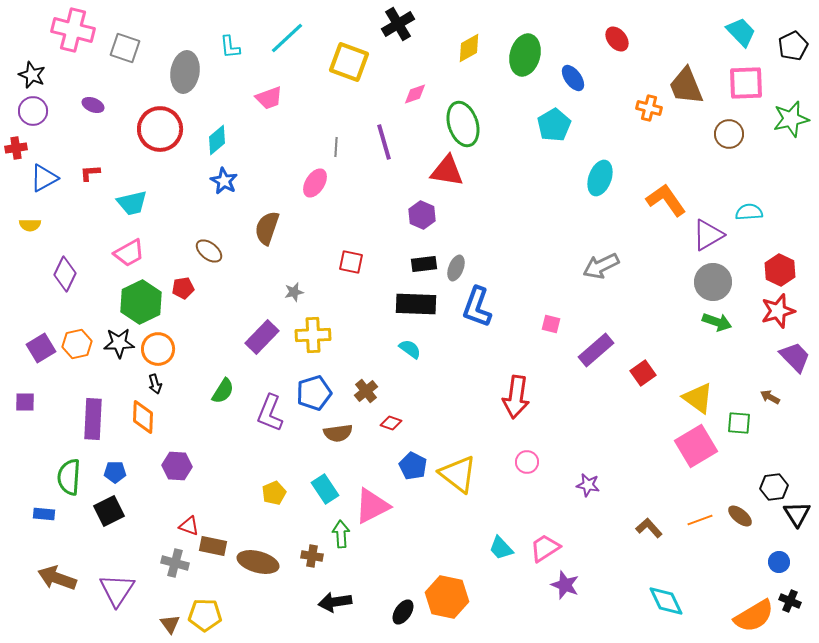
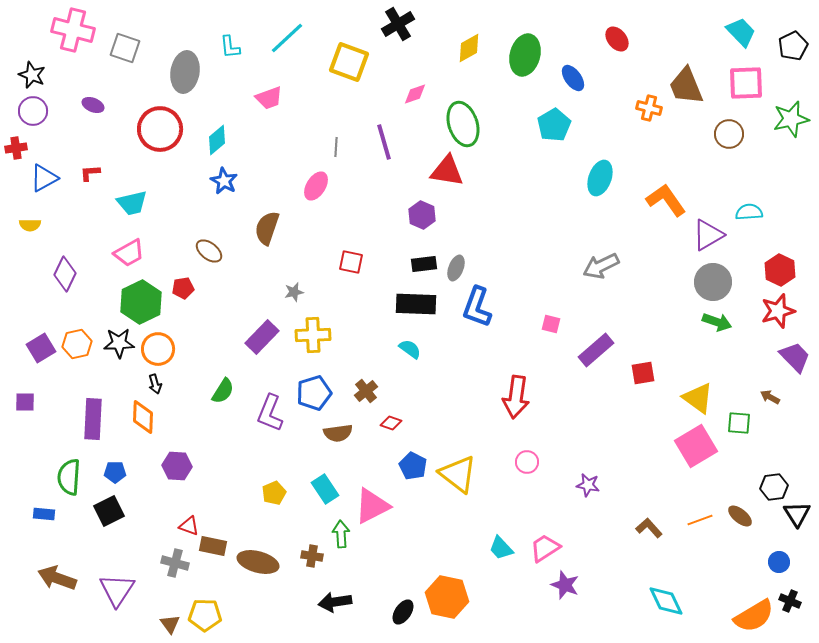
pink ellipse at (315, 183): moved 1 px right, 3 px down
red square at (643, 373): rotated 25 degrees clockwise
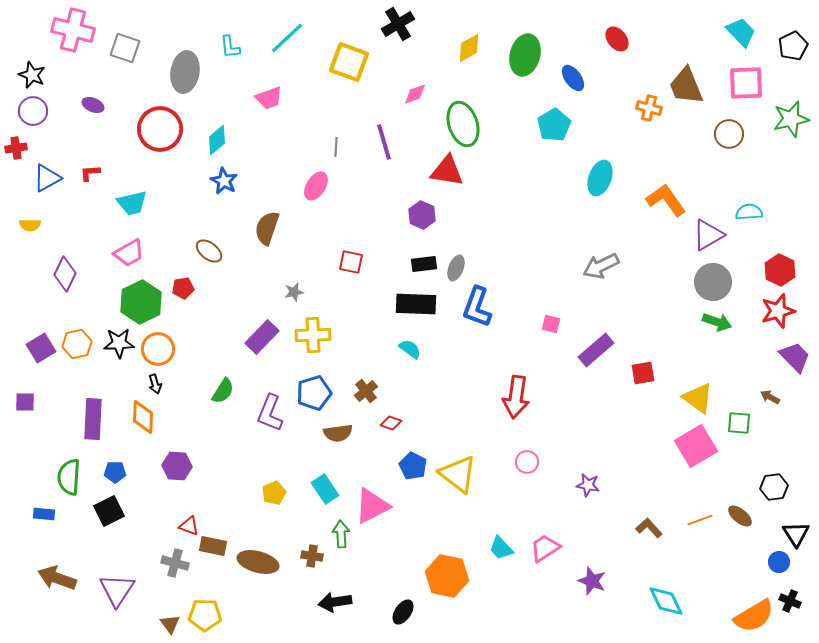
blue triangle at (44, 178): moved 3 px right
black triangle at (797, 514): moved 1 px left, 20 px down
purple star at (565, 585): moved 27 px right, 4 px up
orange hexagon at (447, 597): moved 21 px up
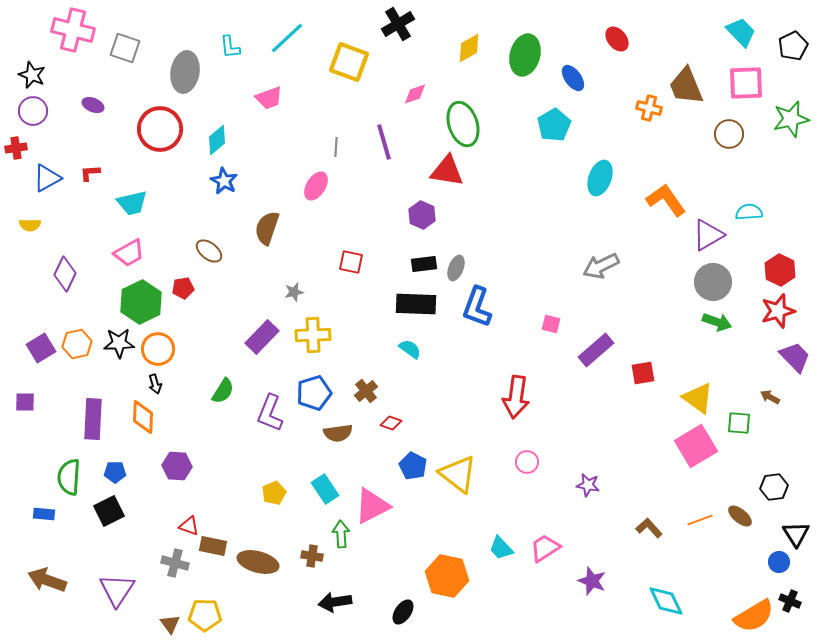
brown arrow at (57, 578): moved 10 px left, 2 px down
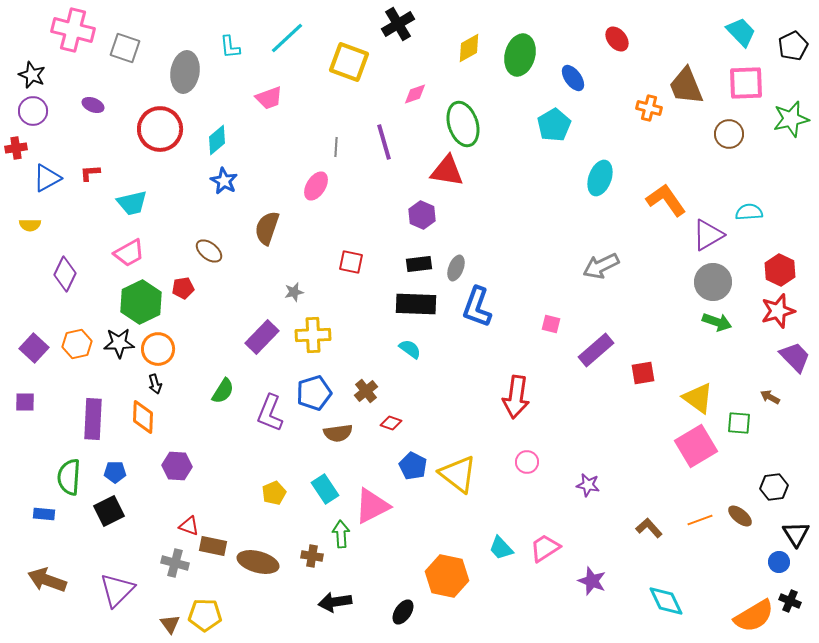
green ellipse at (525, 55): moved 5 px left
black rectangle at (424, 264): moved 5 px left
purple square at (41, 348): moved 7 px left; rotated 16 degrees counterclockwise
purple triangle at (117, 590): rotated 12 degrees clockwise
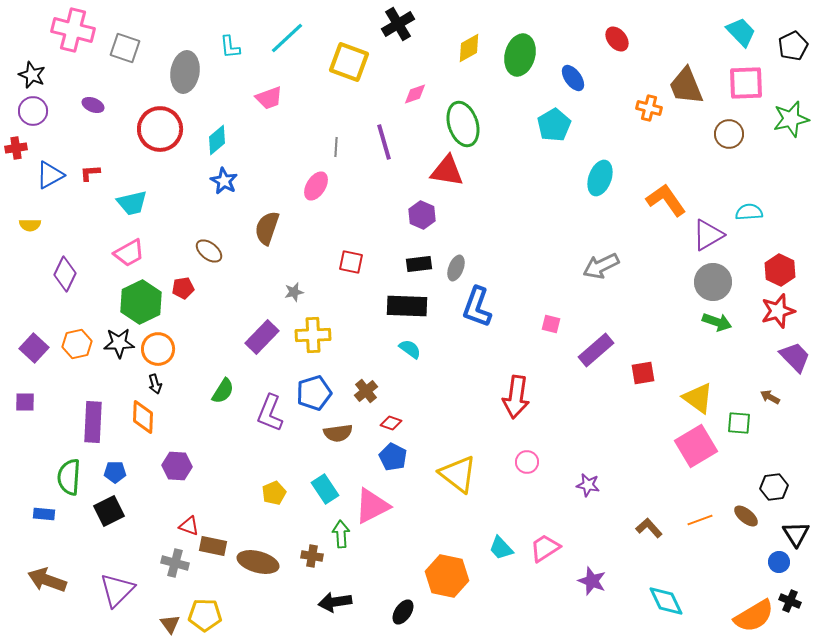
blue triangle at (47, 178): moved 3 px right, 3 px up
black rectangle at (416, 304): moved 9 px left, 2 px down
purple rectangle at (93, 419): moved 3 px down
blue pentagon at (413, 466): moved 20 px left, 9 px up
brown ellipse at (740, 516): moved 6 px right
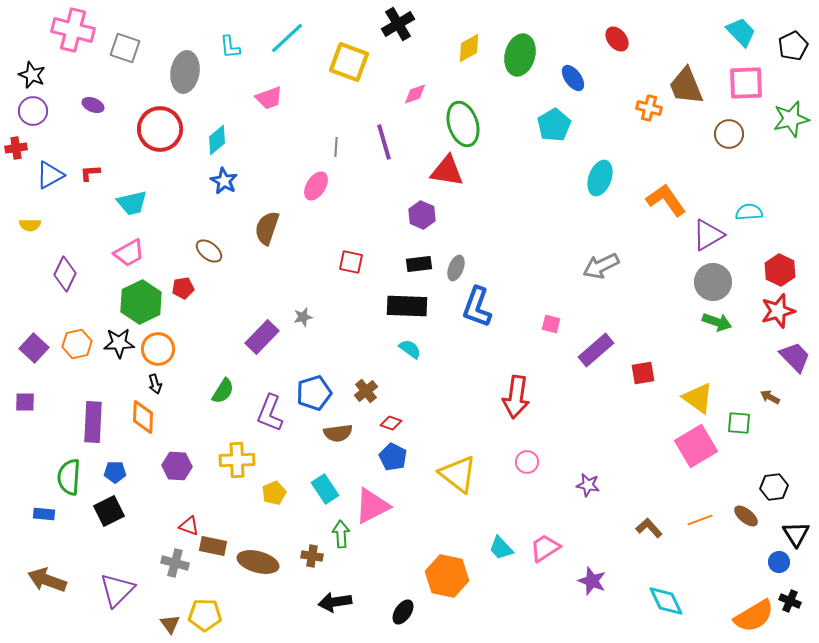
gray star at (294, 292): moved 9 px right, 25 px down
yellow cross at (313, 335): moved 76 px left, 125 px down
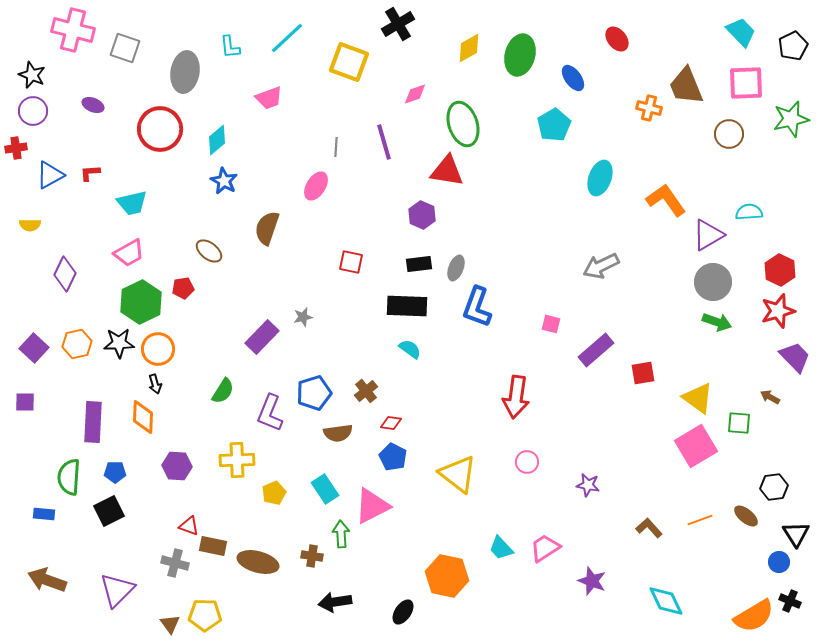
red diamond at (391, 423): rotated 10 degrees counterclockwise
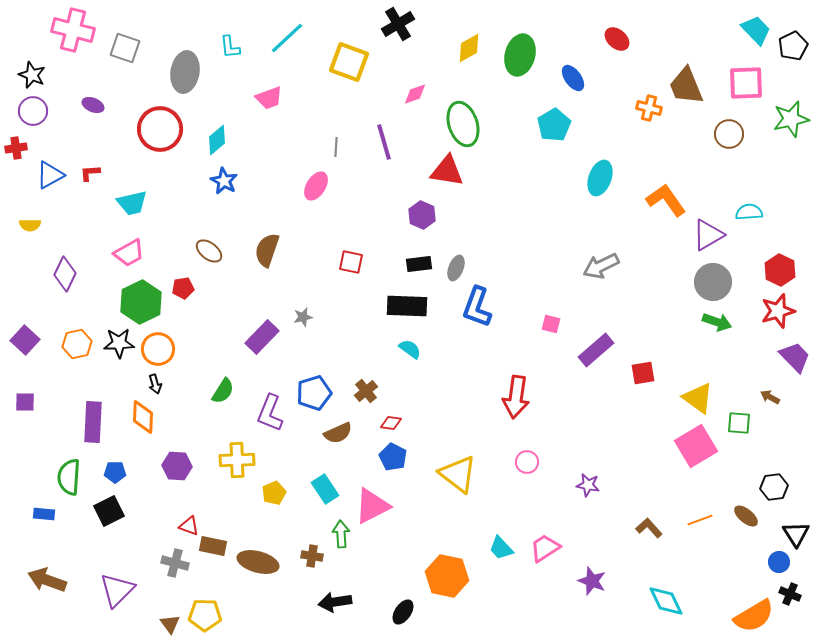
cyan trapezoid at (741, 32): moved 15 px right, 2 px up
red ellipse at (617, 39): rotated 10 degrees counterclockwise
brown semicircle at (267, 228): moved 22 px down
purple square at (34, 348): moved 9 px left, 8 px up
brown semicircle at (338, 433): rotated 16 degrees counterclockwise
black cross at (790, 601): moved 7 px up
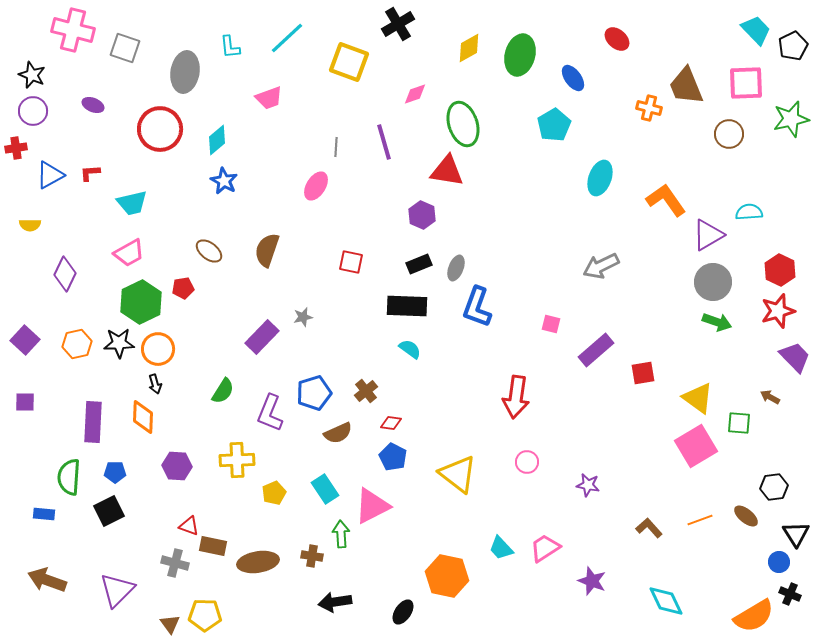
black rectangle at (419, 264): rotated 15 degrees counterclockwise
brown ellipse at (258, 562): rotated 24 degrees counterclockwise
